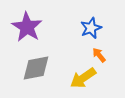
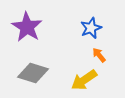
gray diamond: moved 3 px left, 5 px down; rotated 28 degrees clockwise
yellow arrow: moved 1 px right, 2 px down
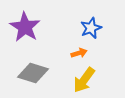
purple star: moved 2 px left
orange arrow: moved 20 px left, 2 px up; rotated 112 degrees clockwise
yellow arrow: rotated 20 degrees counterclockwise
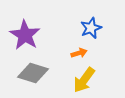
purple star: moved 8 px down
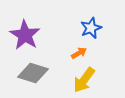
orange arrow: rotated 14 degrees counterclockwise
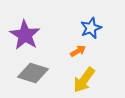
orange arrow: moved 1 px left, 2 px up
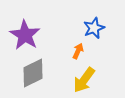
blue star: moved 3 px right
orange arrow: rotated 35 degrees counterclockwise
gray diamond: rotated 44 degrees counterclockwise
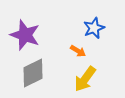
purple star: rotated 12 degrees counterclockwise
orange arrow: rotated 98 degrees clockwise
yellow arrow: moved 1 px right, 1 px up
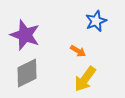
blue star: moved 2 px right, 7 px up
gray diamond: moved 6 px left
